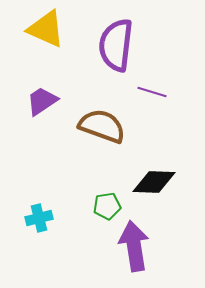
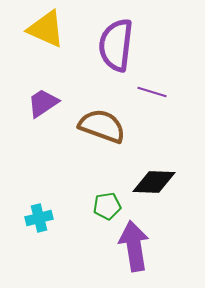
purple trapezoid: moved 1 px right, 2 px down
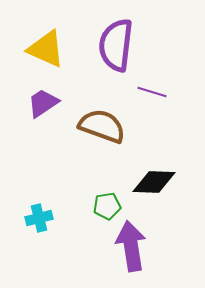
yellow triangle: moved 20 px down
purple arrow: moved 3 px left
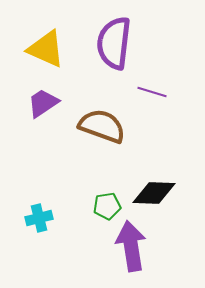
purple semicircle: moved 2 px left, 2 px up
black diamond: moved 11 px down
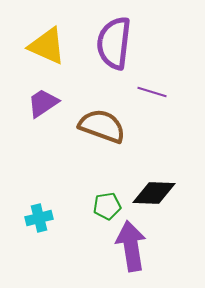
yellow triangle: moved 1 px right, 3 px up
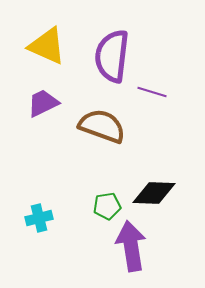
purple semicircle: moved 2 px left, 13 px down
purple trapezoid: rotated 8 degrees clockwise
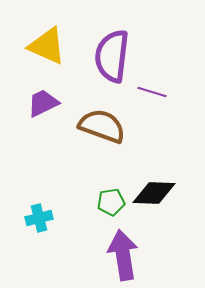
green pentagon: moved 4 px right, 4 px up
purple arrow: moved 8 px left, 9 px down
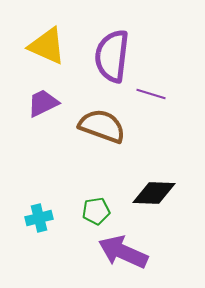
purple line: moved 1 px left, 2 px down
green pentagon: moved 15 px left, 9 px down
purple arrow: moved 3 px up; rotated 57 degrees counterclockwise
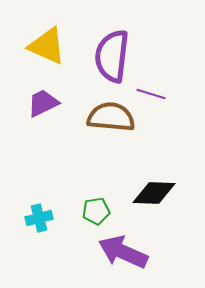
brown semicircle: moved 9 px right, 9 px up; rotated 15 degrees counterclockwise
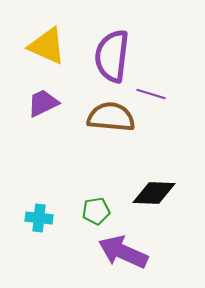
cyan cross: rotated 20 degrees clockwise
